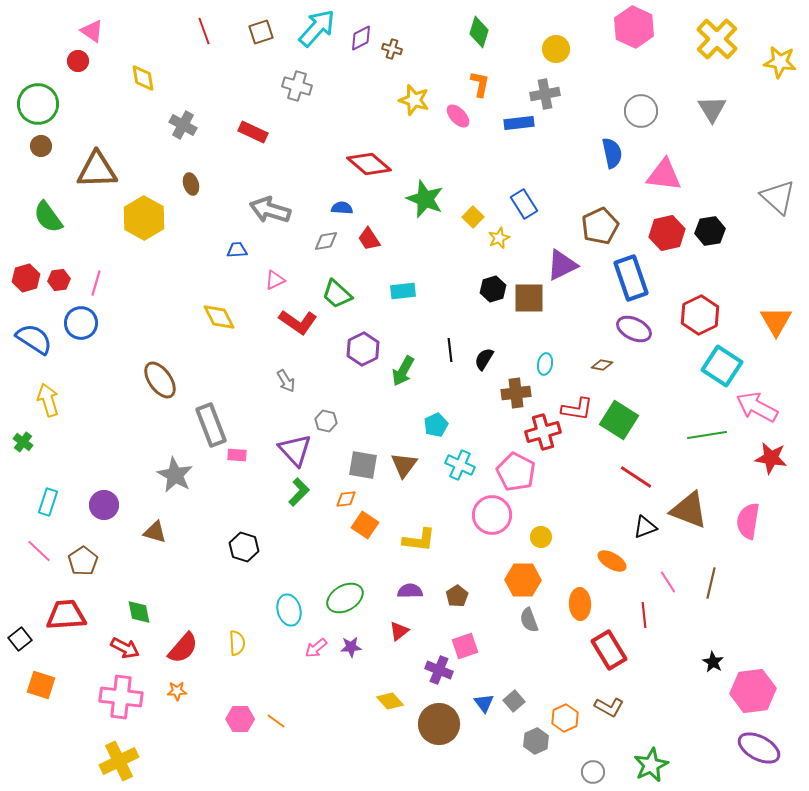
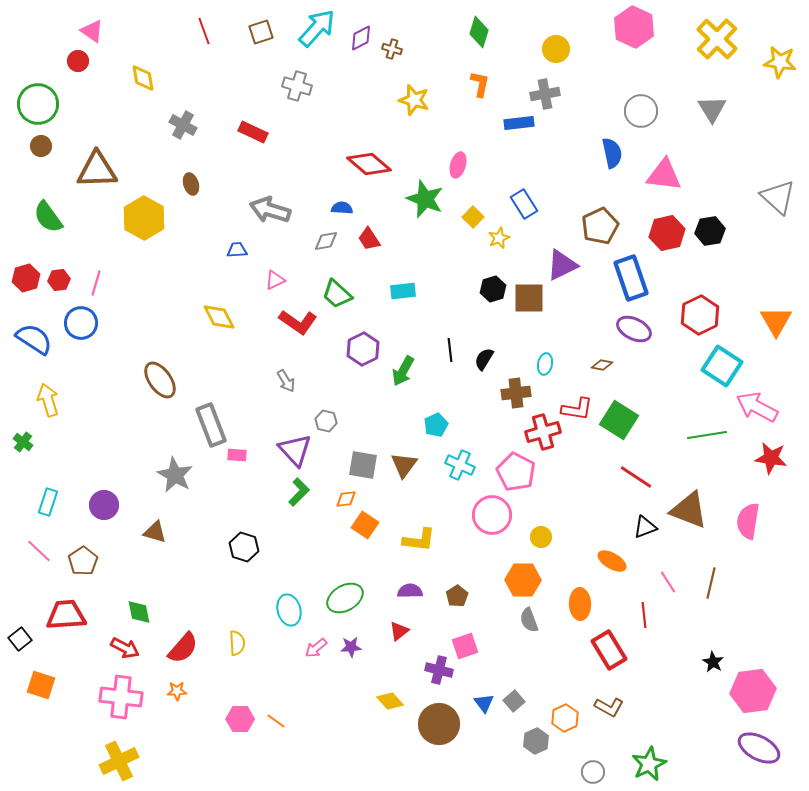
pink ellipse at (458, 116): moved 49 px down; rotated 60 degrees clockwise
purple cross at (439, 670): rotated 8 degrees counterclockwise
green star at (651, 765): moved 2 px left, 1 px up
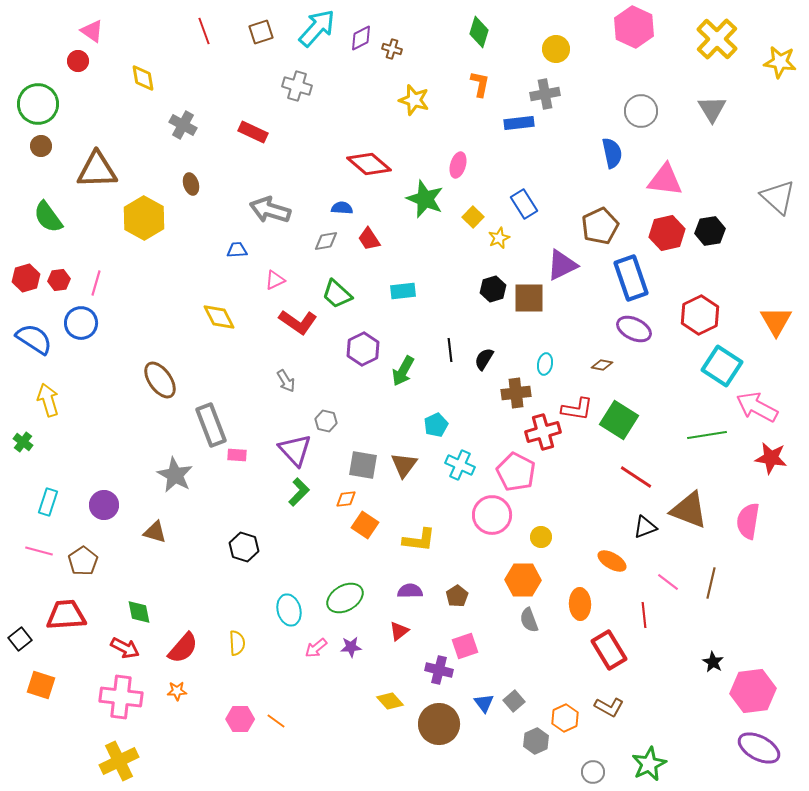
pink triangle at (664, 175): moved 1 px right, 5 px down
pink line at (39, 551): rotated 28 degrees counterclockwise
pink line at (668, 582): rotated 20 degrees counterclockwise
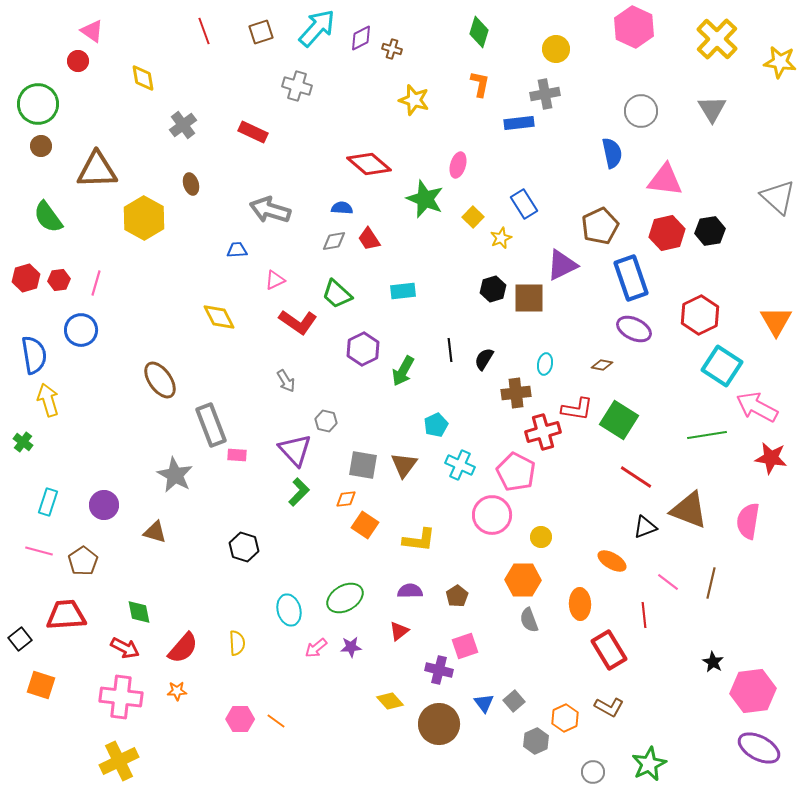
gray cross at (183, 125): rotated 24 degrees clockwise
yellow star at (499, 238): moved 2 px right
gray diamond at (326, 241): moved 8 px right
blue circle at (81, 323): moved 7 px down
blue semicircle at (34, 339): moved 16 px down; rotated 48 degrees clockwise
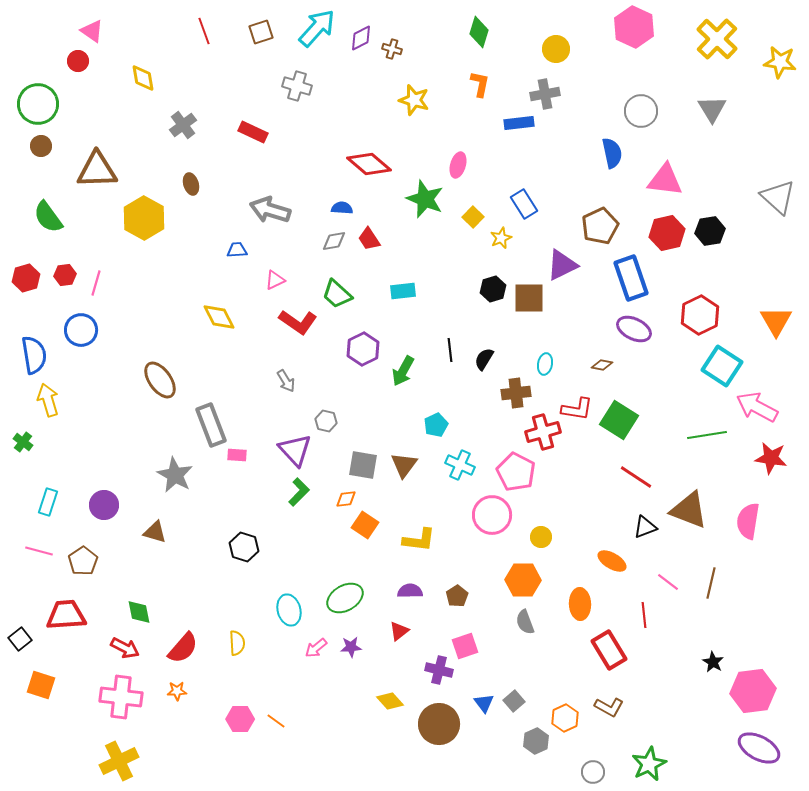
red hexagon at (59, 280): moved 6 px right, 5 px up
gray semicircle at (529, 620): moved 4 px left, 2 px down
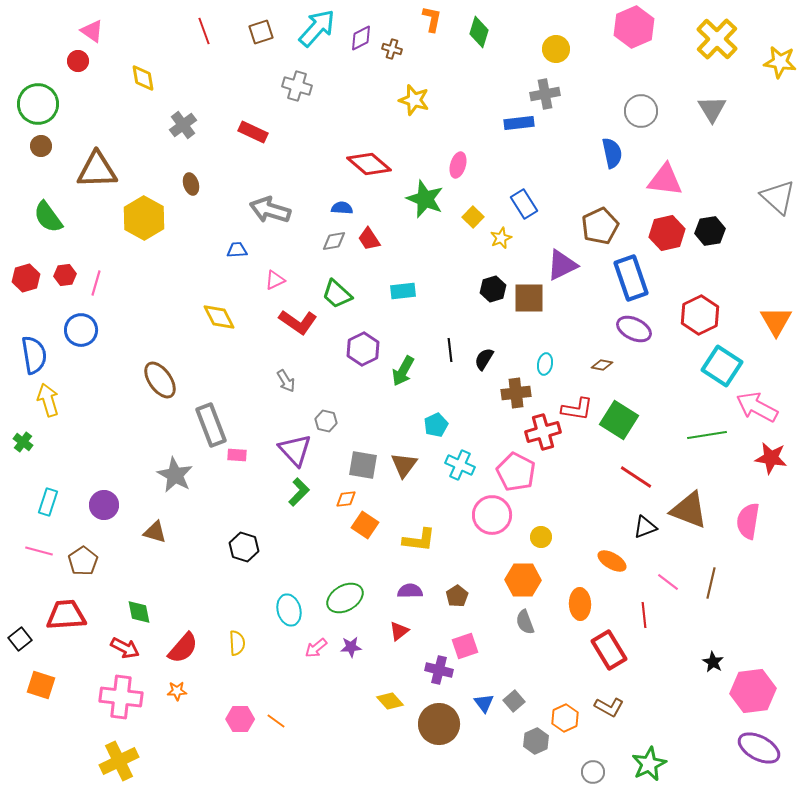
pink hexagon at (634, 27): rotated 12 degrees clockwise
orange L-shape at (480, 84): moved 48 px left, 65 px up
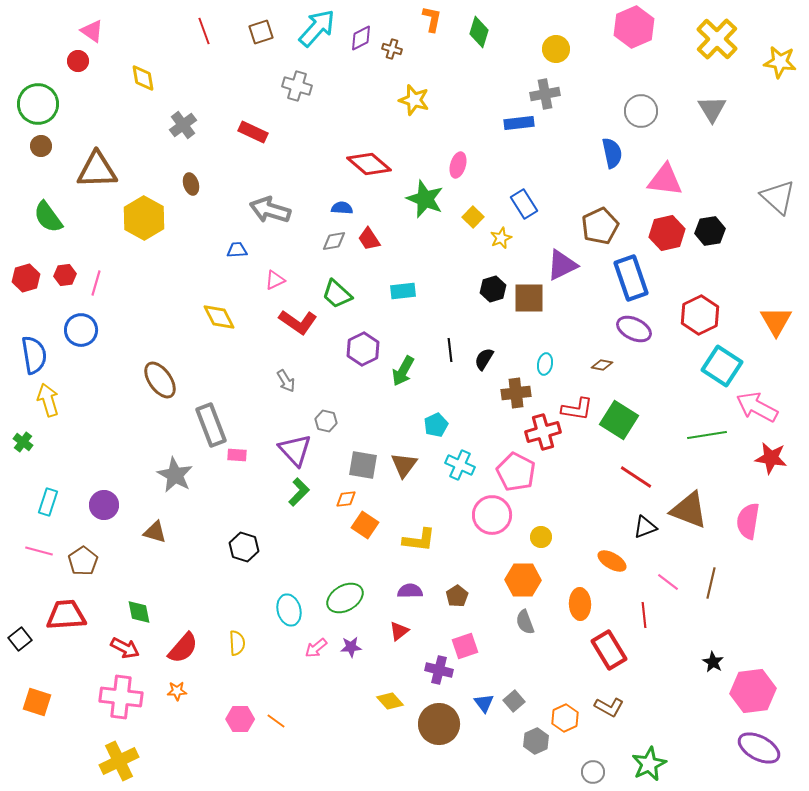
orange square at (41, 685): moved 4 px left, 17 px down
